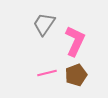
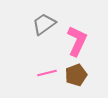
gray trapezoid: rotated 20 degrees clockwise
pink L-shape: moved 2 px right
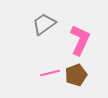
pink L-shape: moved 3 px right, 1 px up
pink line: moved 3 px right
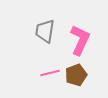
gray trapezoid: moved 1 px right, 7 px down; rotated 45 degrees counterclockwise
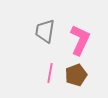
pink line: rotated 66 degrees counterclockwise
